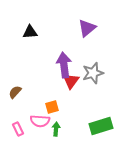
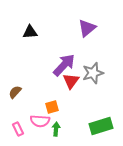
purple arrow: rotated 50 degrees clockwise
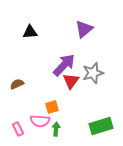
purple triangle: moved 3 px left, 1 px down
brown semicircle: moved 2 px right, 8 px up; rotated 24 degrees clockwise
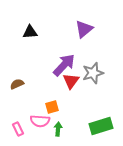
green arrow: moved 2 px right
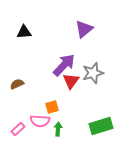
black triangle: moved 6 px left
pink rectangle: rotated 72 degrees clockwise
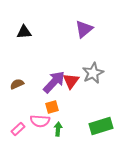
purple arrow: moved 10 px left, 17 px down
gray star: rotated 10 degrees counterclockwise
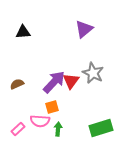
black triangle: moved 1 px left
gray star: rotated 20 degrees counterclockwise
green rectangle: moved 2 px down
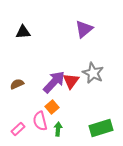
orange square: rotated 24 degrees counterclockwise
pink semicircle: rotated 72 degrees clockwise
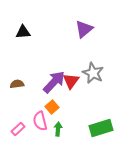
brown semicircle: rotated 16 degrees clockwise
